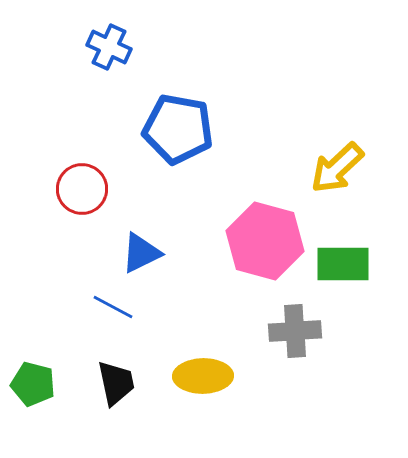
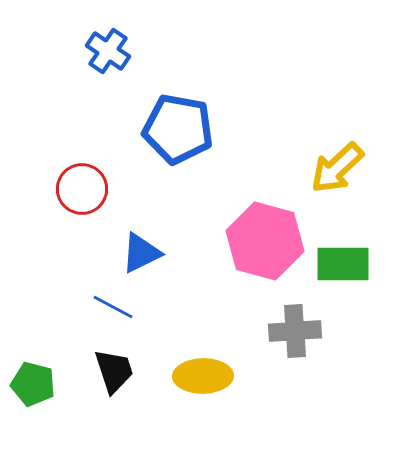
blue cross: moved 1 px left, 4 px down; rotated 9 degrees clockwise
black trapezoid: moved 2 px left, 12 px up; rotated 6 degrees counterclockwise
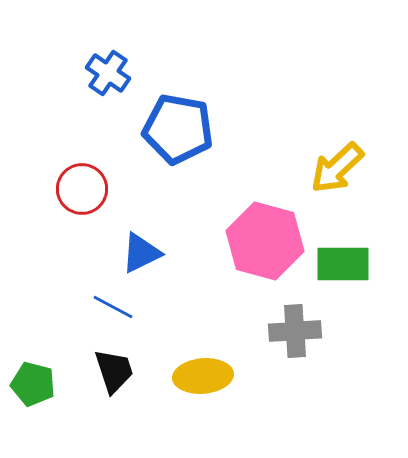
blue cross: moved 22 px down
yellow ellipse: rotated 4 degrees counterclockwise
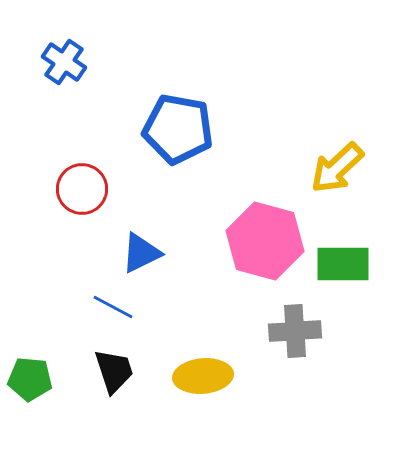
blue cross: moved 44 px left, 11 px up
green pentagon: moved 3 px left, 5 px up; rotated 9 degrees counterclockwise
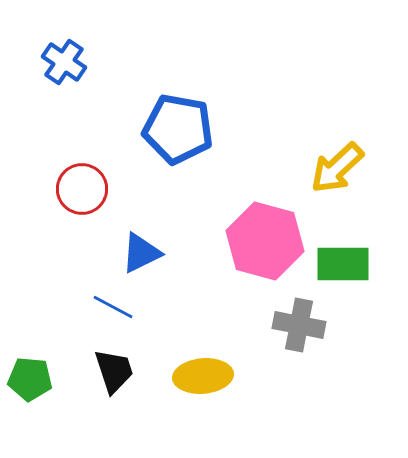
gray cross: moved 4 px right, 6 px up; rotated 15 degrees clockwise
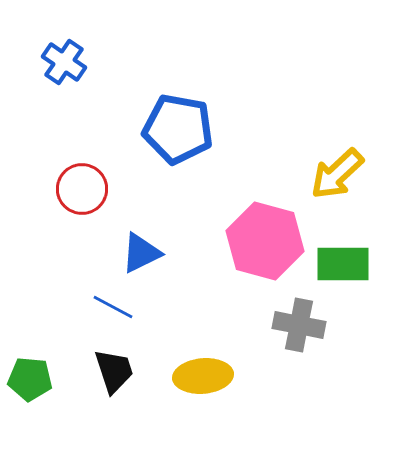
yellow arrow: moved 6 px down
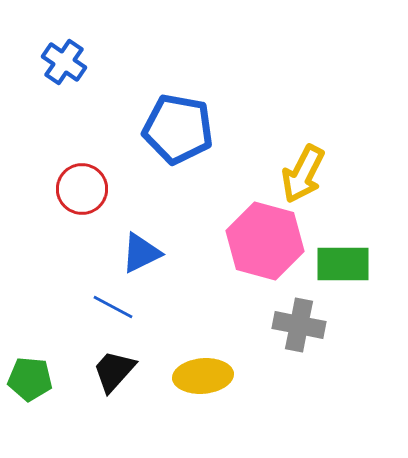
yellow arrow: moved 34 px left; rotated 20 degrees counterclockwise
black trapezoid: rotated 120 degrees counterclockwise
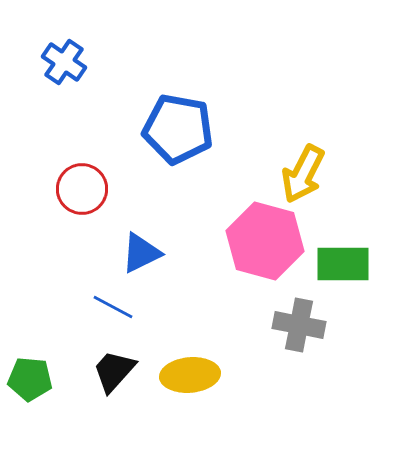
yellow ellipse: moved 13 px left, 1 px up
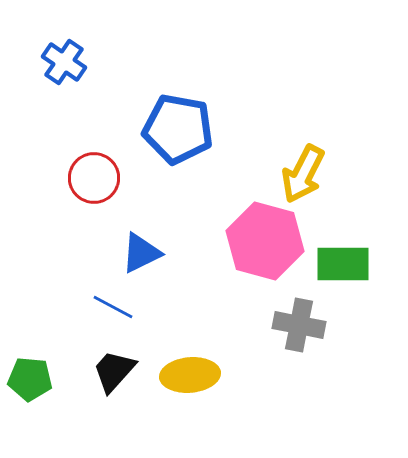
red circle: moved 12 px right, 11 px up
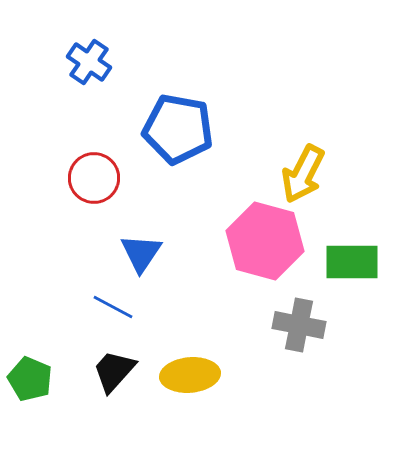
blue cross: moved 25 px right
blue triangle: rotated 30 degrees counterclockwise
green rectangle: moved 9 px right, 2 px up
green pentagon: rotated 18 degrees clockwise
